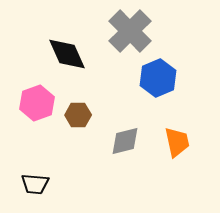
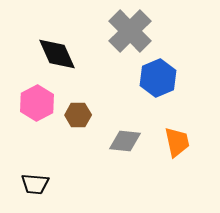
black diamond: moved 10 px left
pink hexagon: rotated 8 degrees counterclockwise
gray diamond: rotated 20 degrees clockwise
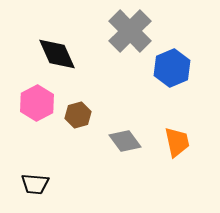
blue hexagon: moved 14 px right, 10 px up
brown hexagon: rotated 15 degrees counterclockwise
gray diamond: rotated 48 degrees clockwise
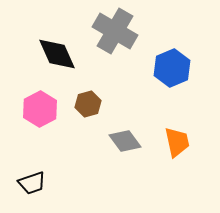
gray cross: moved 15 px left; rotated 15 degrees counterclockwise
pink hexagon: moved 3 px right, 6 px down
brown hexagon: moved 10 px right, 11 px up
black trapezoid: moved 3 px left, 1 px up; rotated 24 degrees counterclockwise
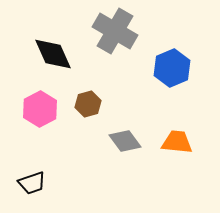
black diamond: moved 4 px left
orange trapezoid: rotated 72 degrees counterclockwise
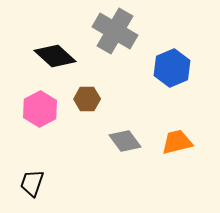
black diamond: moved 2 px right, 2 px down; rotated 24 degrees counterclockwise
brown hexagon: moved 1 px left, 5 px up; rotated 15 degrees clockwise
orange trapezoid: rotated 20 degrees counterclockwise
black trapezoid: rotated 128 degrees clockwise
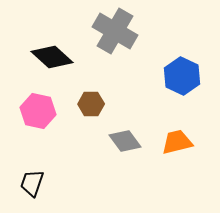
black diamond: moved 3 px left, 1 px down
blue hexagon: moved 10 px right, 8 px down; rotated 12 degrees counterclockwise
brown hexagon: moved 4 px right, 5 px down
pink hexagon: moved 2 px left, 2 px down; rotated 20 degrees counterclockwise
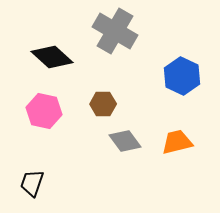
brown hexagon: moved 12 px right
pink hexagon: moved 6 px right
